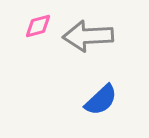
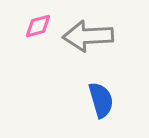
blue semicircle: rotated 63 degrees counterclockwise
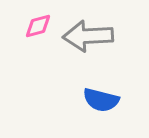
blue semicircle: rotated 120 degrees clockwise
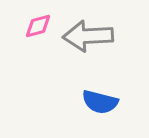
blue semicircle: moved 1 px left, 2 px down
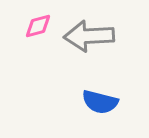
gray arrow: moved 1 px right
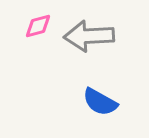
blue semicircle: rotated 15 degrees clockwise
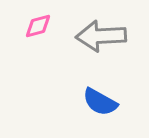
gray arrow: moved 12 px right
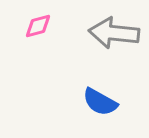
gray arrow: moved 13 px right, 3 px up; rotated 9 degrees clockwise
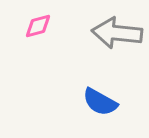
gray arrow: moved 3 px right
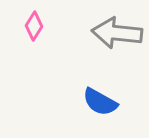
pink diamond: moved 4 px left; rotated 44 degrees counterclockwise
